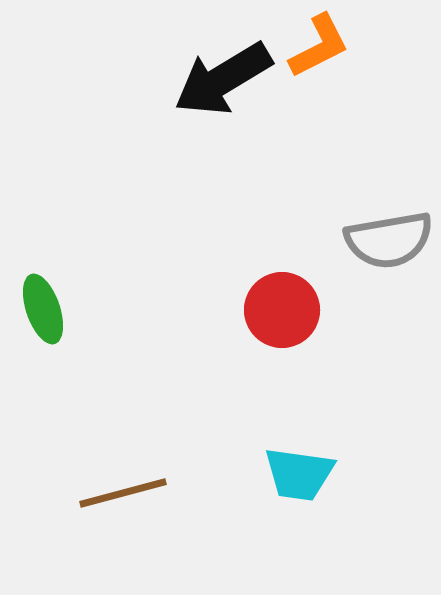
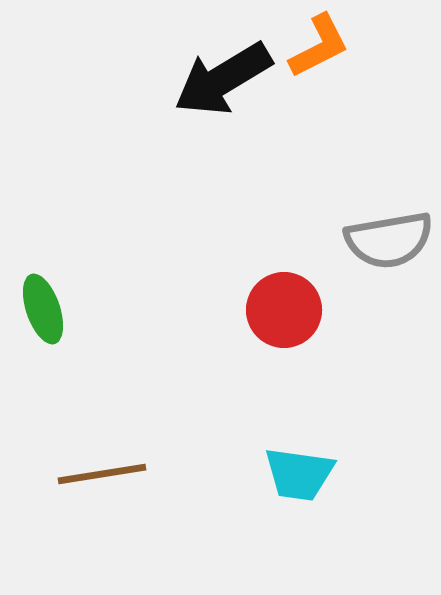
red circle: moved 2 px right
brown line: moved 21 px left, 19 px up; rotated 6 degrees clockwise
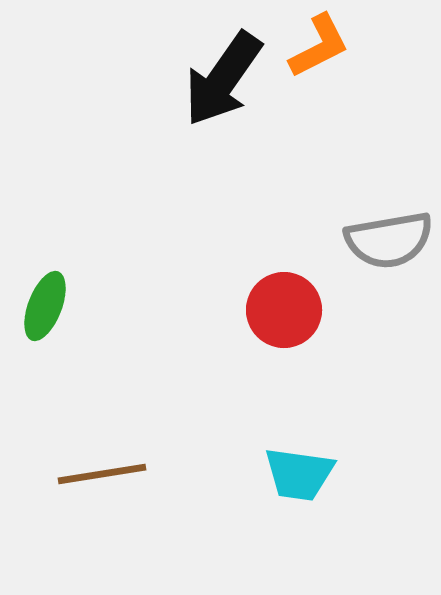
black arrow: rotated 24 degrees counterclockwise
green ellipse: moved 2 px right, 3 px up; rotated 40 degrees clockwise
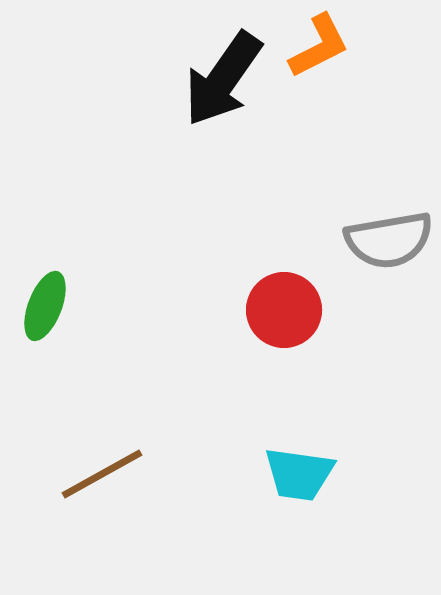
brown line: rotated 20 degrees counterclockwise
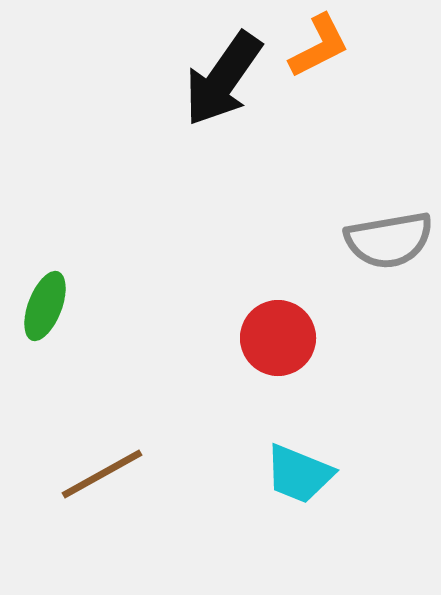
red circle: moved 6 px left, 28 px down
cyan trapezoid: rotated 14 degrees clockwise
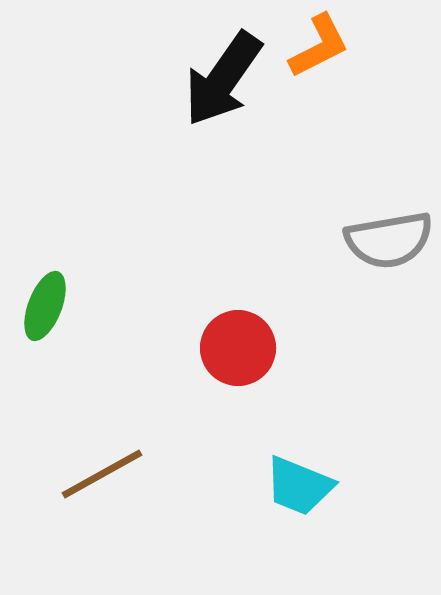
red circle: moved 40 px left, 10 px down
cyan trapezoid: moved 12 px down
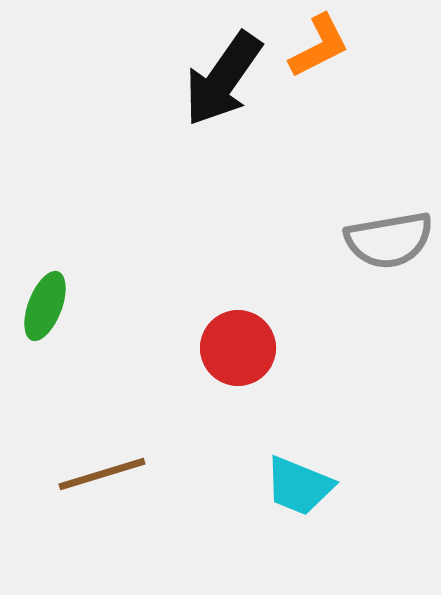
brown line: rotated 12 degrees clockwise
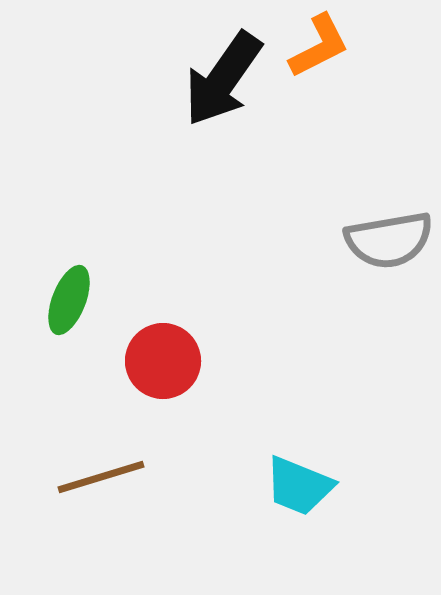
green ellipse: moved 24 px right, 6 px up
red circle: moved 75 px left, 13 px down
brown line: moved 1 px left, 3 px down
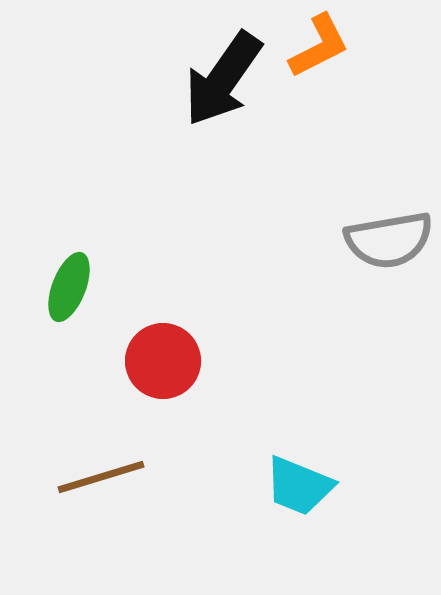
green ellipse: moved 13 px up
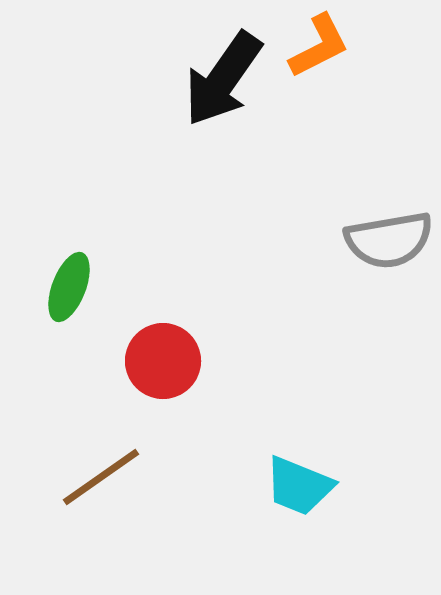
brown line: rotated 18 degrees counterclockwise
